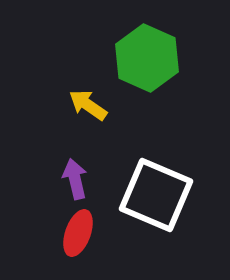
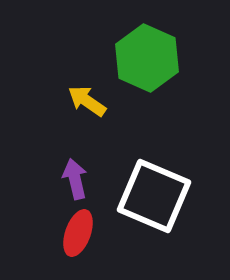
yellow arrow: moved 1 px left, 4 px up
white square: moved 2 px left, 1 px down
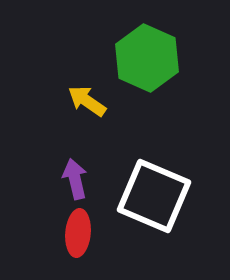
red ellipse: rotated 15 degrees counterclockwise
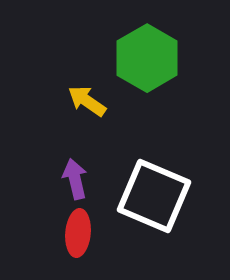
green hexagon: rotated 6 degrees clockwise
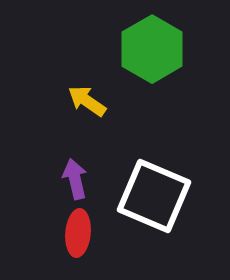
green hexagon: moved 5 px right, 9 px up
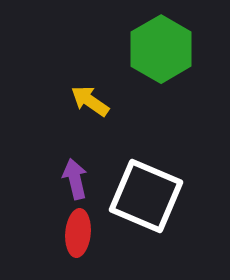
green hexagon: moved 9 px right
yellow arrow: moved 3 px right
white square: moved 8 px left
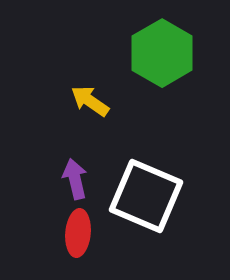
green hexagon: moved 1 px right, 4 px down
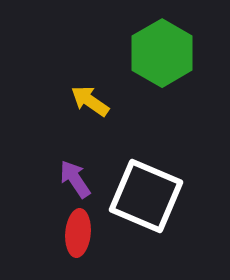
purple arrow: rotated 21 degrees counterclockwise
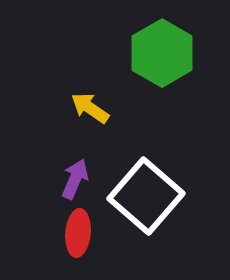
yellow arrow: moved 7 px down
purple arrow: rotated 57 degrees clockwise
white square: rotated 18 degrees clockwise
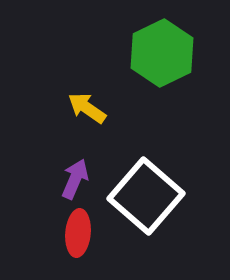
green hexagon: rotated 4 degrees clockwise
yellow arrow: moved 3 px left
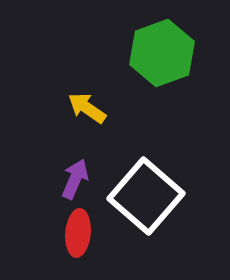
green hexagon: rotated 6 degrees clockwise
